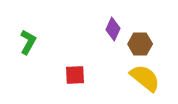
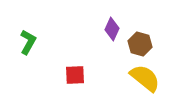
purple diamond: moved 1 px left
brown hexagon: rotated 15 degrees clockwise
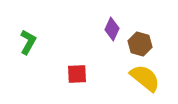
red square: moved 2 px right, 1 px up
